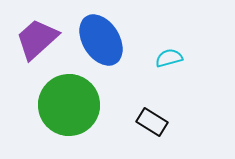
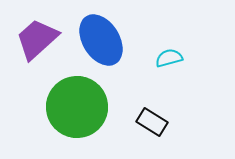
green circle: moved 8 px right, 2 px down
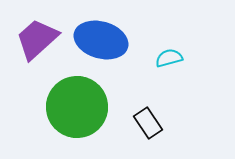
blue ellipse: rotated 42 degrees counterclockwise
black rectangle: moved 4 px left, 1 px down; rotated 24 degrees clockwise
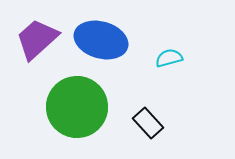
black rectangle: rotated 8 degrees counterclockwise
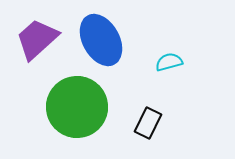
blue ellipse: rotated 45 degrees clockwise
cyan semicircle: moved 4 px down
black rectangle: rotated 68 degrees clockwise
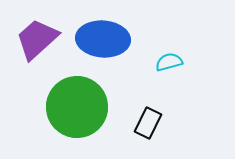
blue ellipse: moved 2 px right, 1 px up; rotated 57 degrees counterclockwise
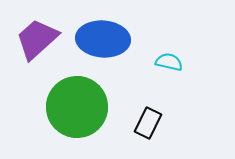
cyan semicircle: rotated 28 degrees clockwise
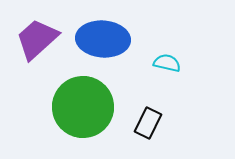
cyan semicircle: moved 2 px left, 1 px down
green circle: moved 6 px right
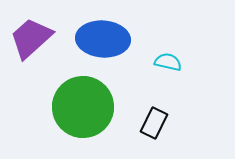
purple trapezoid: moved 6 px left, 1 px up
cyan semicircle: moved 1 px right, 1 px up
black rectangle: moved 6 px right
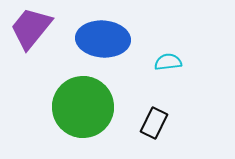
purple trapezoid: moved 10 px up; rotated 9 degrees counterclockwise
cyan semicircle: rotated 20 degrees counterclockwise
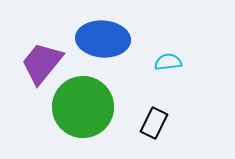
purple trapezoid: moved 11 px right, 35 px down
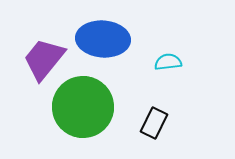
purple trapezoid: moved 2 px right, 4 px up
